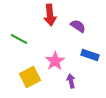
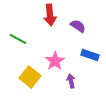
green line: moved 1 px left
yellow square: rotated 25 degrees counterclockwise
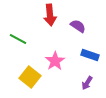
purple arrow: moved 16 px right, 2 px down; rotated 136 degrees counterclockwise
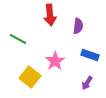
purple semicircle: rotated 63 degrees clockwise
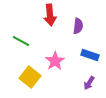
green line: moved 3 px right, 2 px down
purple arrow: moved 2 px right
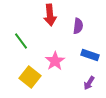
green line: rotated 24 degrees clockwise
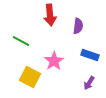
green line: rotated 24 degrees counterclockwise
pink star: moved 1 px left
yellow square: rotated 10 degrees counterclockwise
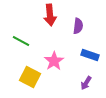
purple arrow: moved 3 px left
